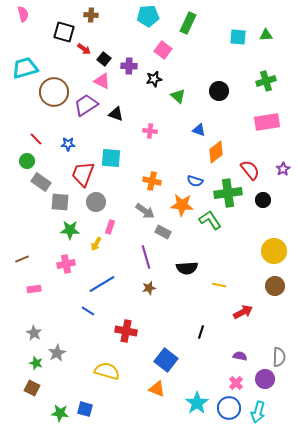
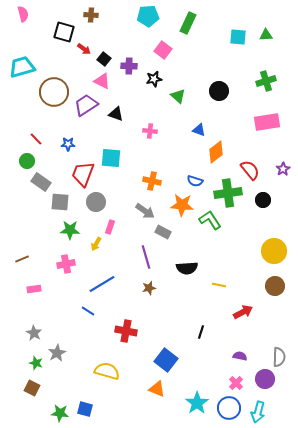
cyan trapezoid at (25, 68): moved 3 px left, 1 px up
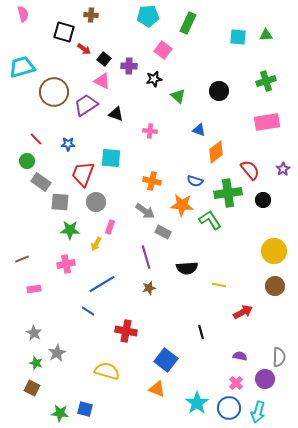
black line at (201, 332): rotated 32 degrees counterclockwise
